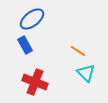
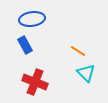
blue ellipse: rotated 30 degrees clockwise
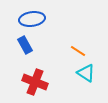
cyan triangle: rotated 12 degrees counterclockwise
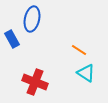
blue ellipse: rotated 70 degrees counterclockwise
blue rectangle: moved 13 px left, 6 px up
orange line: moved 1 px right, 1 px up
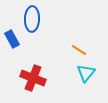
blue ellipse: rotated 10 degrees counterclockwise
cyan triangle: rotated 36 degrees clockwise
red cross: moved 2 px left, 4 px up
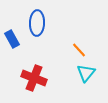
blue ellipse: moved 5 px right, 4 px down
orange line: rotated 14 degrees clockwise
red cross: moved 1 px right
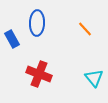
orange line: moved 6 px right, 21 px up
cyan triangle: moved 8 px right, 5 px down; rotated 18 degrees counterclockwise
red cross: moved 5 px right, 4 px up
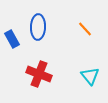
blue ellipse: moved 1 px right, 4 px down
cyan triangle: moved 4 px left, 2 px up
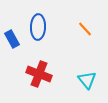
cyan triangle: moved 3 px left, 4 px down
